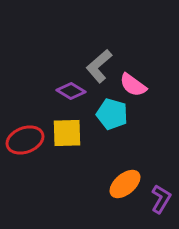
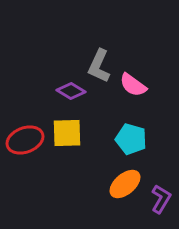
gray L-shape: rotated 24 degrees counterclockwise
cyan pentagon: moved 19 px right, 25 px down
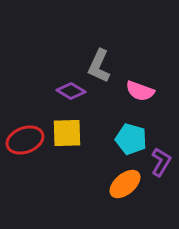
pink semicircle: moved 7 px right, 6 px down; rotated 16 degrees counterclockwise
purple L-shape: moved 37 px up
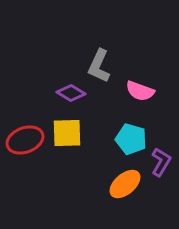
purple diamond: moved 2 px down
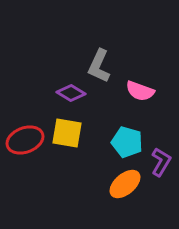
yellow square: rotated 12 degrees clockwise
cyan pentagon: moved 4 px left, 3 px down
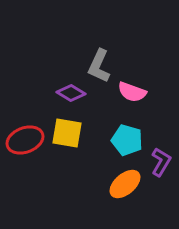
pink semicircle: moved 8 px left, 1 px down
cyan pentagon: moved 2 px up
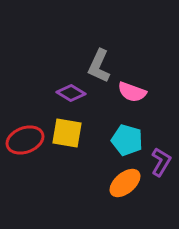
orange ellipse: moved 1 px up
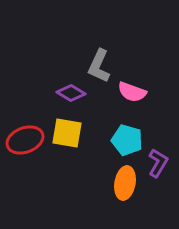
purple L-shape: moved 3 px left, 1 px down
orange ellipse: rotated 40 degrees counterclockwise
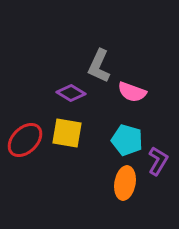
red ellipse: rotated 24 degrees counterclockwise
purple L-shape: moved 2 px up
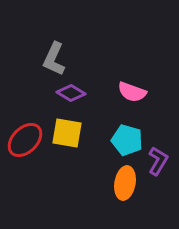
gray L-shape: moved 45 px left, 7 px up
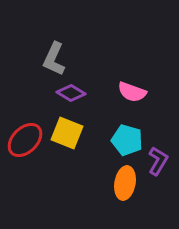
yellow square: rotated 12 degrees clockwise
